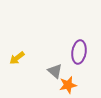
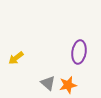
yellow arrow: moved 1 px left
gray triangle: moved 7 px left, 12 px down
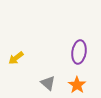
orange star: moved 9 px right; rotated 24 degrees counterclockwise
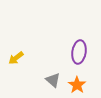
gray triangle: moved 5 px right, 3 px up
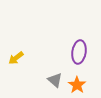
gray triangle: moved 2 px right
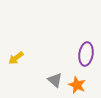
purple ellipse: moved 7 px right, 2 px down
orange star: rotated 12 degrees counterclockwise
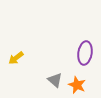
purple ellipse: moved 1 px left, 1 px up
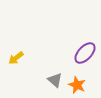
purple ellipse: rotated 35 degrees clockwise
